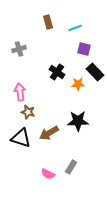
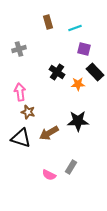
pink semicircle: moved 1 px right, 1 px down
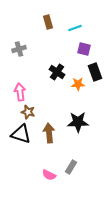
black rectangle: rotated 24 degrees clockwise
black star: moved 1 px down
brown arrow: rotated 114 degrees clockwise
black triangle: moved 4 px up
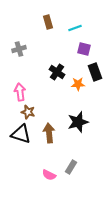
black star: rotated 15 degrees counterclockwise
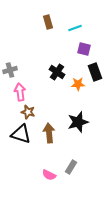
gray cross: moved 9 px left, 21 px down
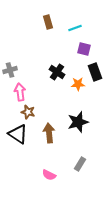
black triangle: moved 3 px left; rotated 15 degrees clockwise
gray rectangle: moved 9 px right, 3 px up
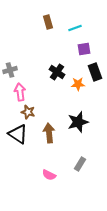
purple square: rotated 24 degrees counterclockwise
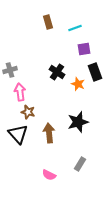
orange star: rotated 24 degrees clockwise
black triangle: rotated 15 degrees clockwise
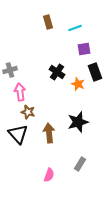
pink semicircle: rotated 96 degrees counterclockwise
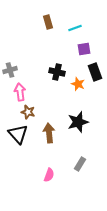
black cross: rotated 21 degrees counterclockwise
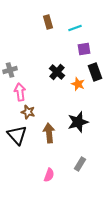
black cross: rotated 28 degrees clockwise
black triangle: moved 1 px left, 1 px down
